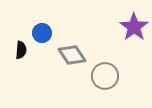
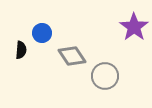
gray diamond: moved 1 px down
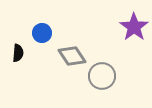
black semicircle: moved 3 px left, 3 px down
gray circle: moved 3 px left
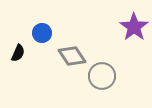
black semicircle: rotated 18 degrees clockwise
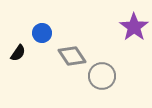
black semicircle: rotated 12 degrees clockwise
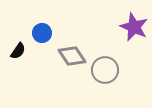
purple star: rotated 12 degrees counterclockwise
black semicircle: moved 2 px up
gray circle: moved 3 px right, 6 px up
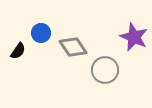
purple star: moved 10 px down
blue circle: moved 1 px left
gray diamond: moved 1 px right, 9 px up
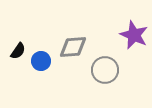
blue circle: moved 28 px down
purple star: moved 2 px up
gray diamond: rotated 60 degrees counterclockwise
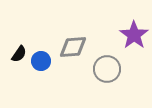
purple star: rotated 12 degrees clockwise
black semicircle: moved 1 px right, 3 px down
gray circle: moved 2 px right, 1 px up
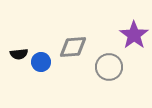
black semicircle: rotated 48 degrees clockwise
blue circle: moved 1 px down
gray circle: moved 2 px right, 2 px up
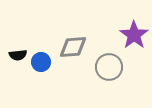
black semicircle: moved 1 px left, 1 px down
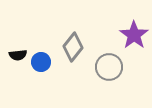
gray diamond: rotated 48 degrees counterclockwise
